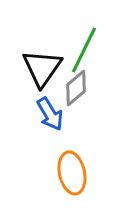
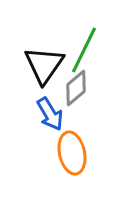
black triangle: moved 2 px right, 3 px up
orange ellipse: moved 20 px up
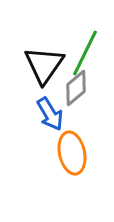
green line: moved 1 px right, 3 px down
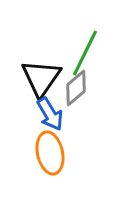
black triangle: moved 3 px left, 13 px down
orange ellipse: moved 22 px left
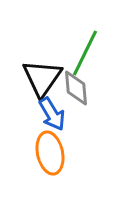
black triangle: moved 1 px right
gray diamond: rotated 54 degrees counterclockwise
blue arrow: moved 2 px right
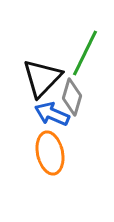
black triangle: rotated 9 degrees clockwise
gray diamond: moved 4 px left, 9 px down; rotated 21 degrees clockwise
blue arrow: rotated 144 degrees clockwise
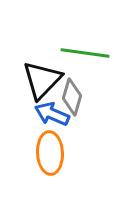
green line: rotated 72 degrees clockwise
black triangle: moved 2 px down
orange ellipse: rotated 9 degrees clockwise
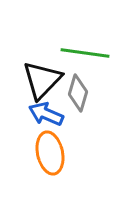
gray diamond: moved 6 px right, 4 px up
blue arrow: moved 6 px left
orange ellipse: rotated 9 degrees counterclockwise
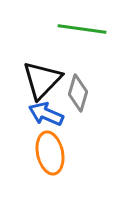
green line: moved 3 px left, 24 px up
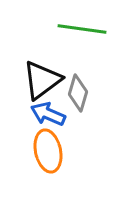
black triangle: rotated 9 degrees clockwise
blue arrow: moved 2 px right
orange ellipse: moved 2 px left, 2 px up
